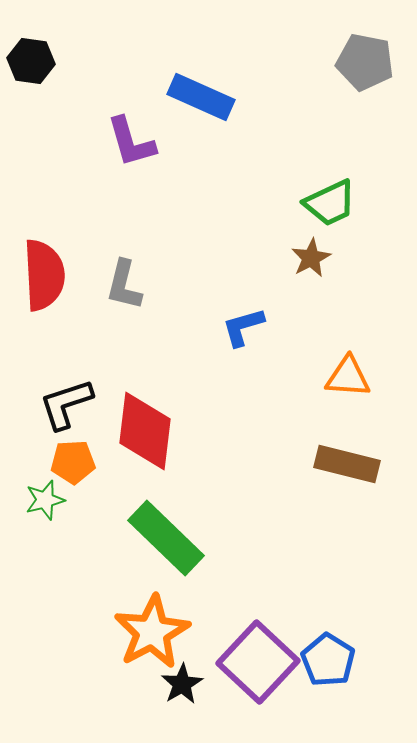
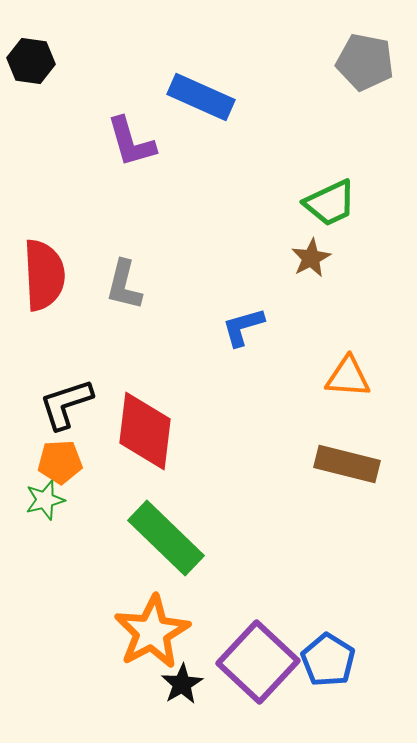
orange pentagon: moved 13 px left
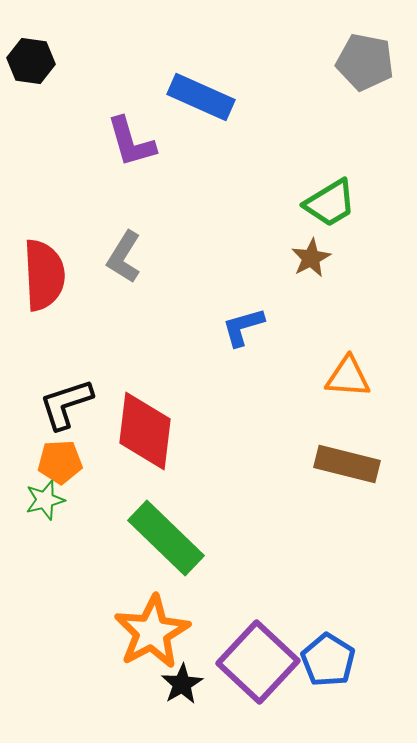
green trapezoid: rotated 6 degrees counterclockwise
gray L-shape: moved 28 px up; rotated 18 degrees clockwise
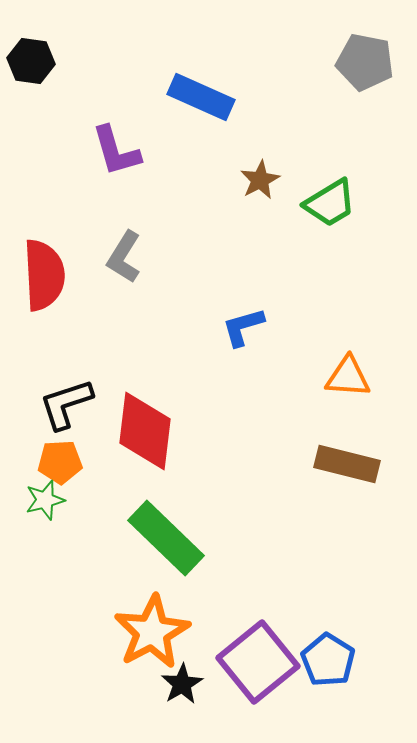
purple L-shape: moved 15 px left, 9 px down
brown star: moved 51 px left, 78 px up
purple square: rotated 8 degrees clockwise
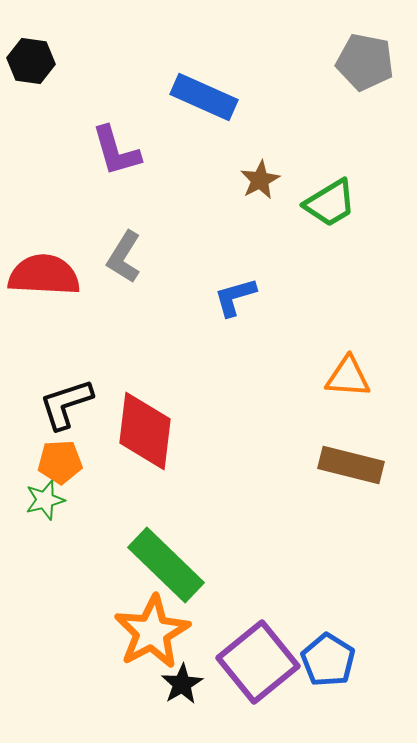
blue rectangle: moved 3 px right
red semicircle: rotated 84 degrees counterclockwise
blue L-shape: moved 8 px left, 30 px up
brown rectangle: moved 4 px right, 1 px down
green rectangle: moved 27 px down
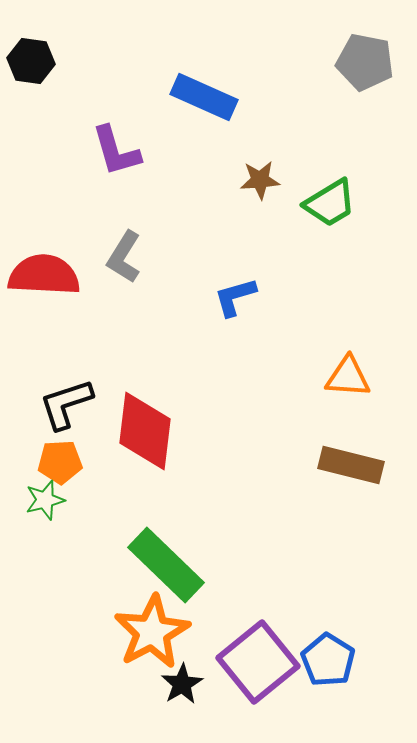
brown star: rotated 24 degrees clockwise
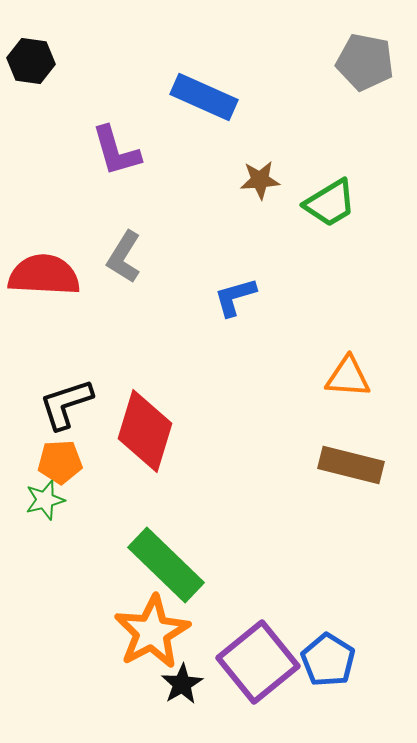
red diamond: rotated 10 degrees clockwise
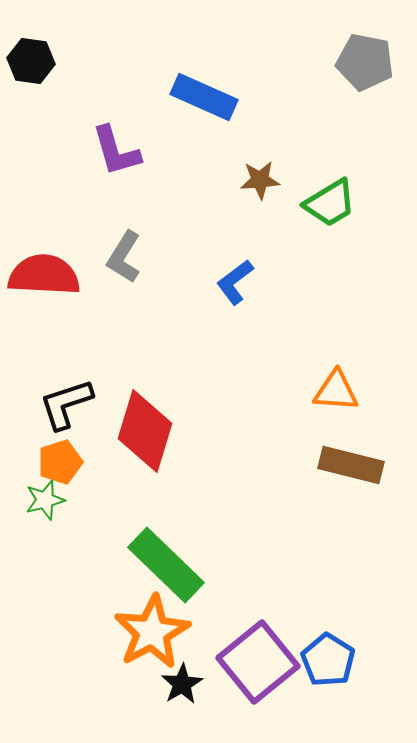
blue L-shape: moved 15 px up; rotated 21 degrees counterclockwise
orange triangle: moved 12 px left, 14 px down
orange pentagon: rotated 15 degrees counterclockwise
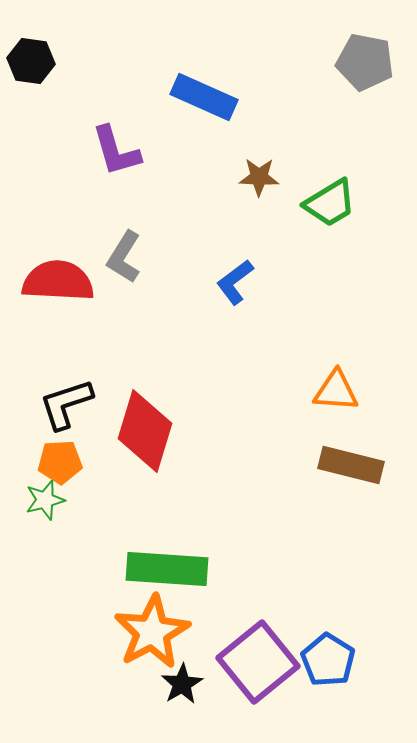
brown star: moved 1 px left, 3 px up; rotated 6 degrees clockwise
red semicircle: moved 14 px right, 6 px down
orange pentagon: rotated 15 degrees clockwise
green rectangle: moved 1 px right, 4 px down; rotated 40 degrees counterclockwise
